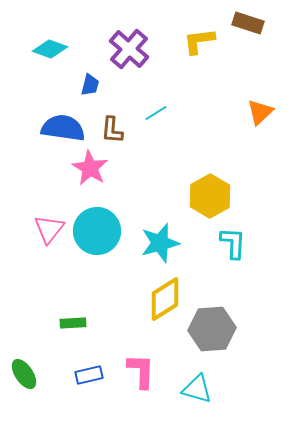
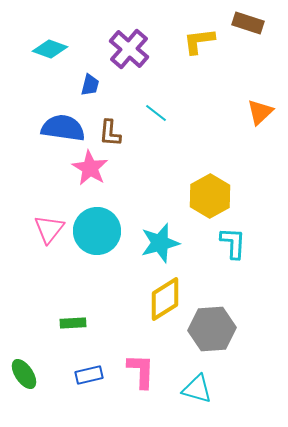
cyan line: rotated 70 degrees clockwise
brown L-shape: moved 2 px left, 3 px down
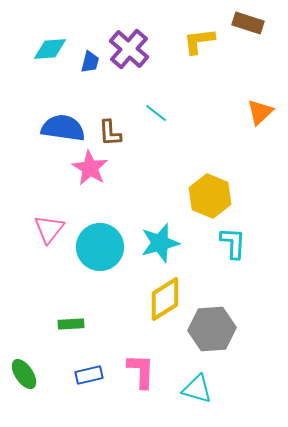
cyan diamond: rotated 24 degrees counterclockwise
blue trapezoid: moved 23 px up
brown L-shape: rotated 8 degrees counterclockwise
yellow hexagon: rotated 9 degrees counterclockwise
cyan circle: moved 3 px right, 16 px down
green rectangle: moved 2 px left, 1 px down
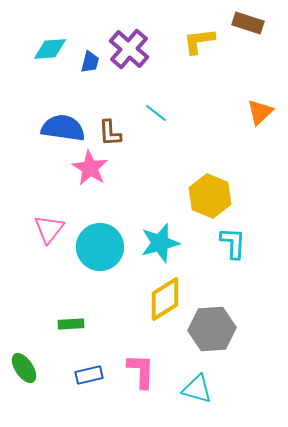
green ellipse: moved 6 px up
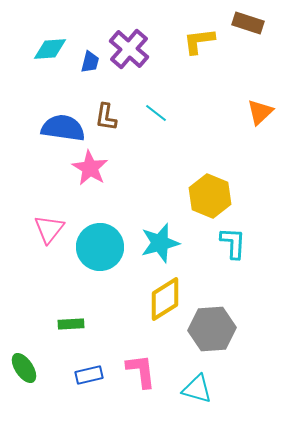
brown L-shape: moved 4 px left, 16 px up; rotated 12 degrees clockwise
pink L-shape: rotated 9 degrees counterclockwise
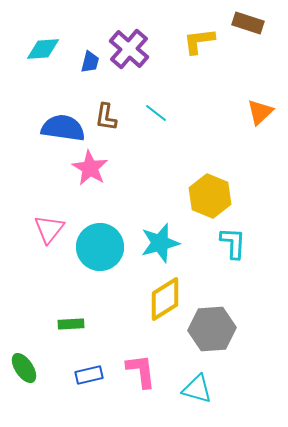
cyan diamond: moved 7 px left
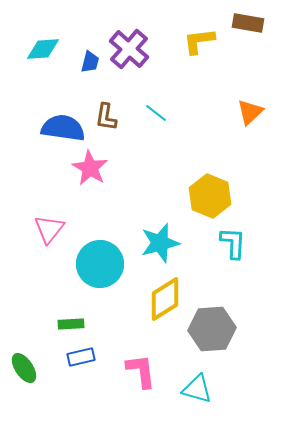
brown rectangle: rotated 8 degrees counterclockwise
orange triangle: moved 10 px left
cyan circle: moved 17 px down
blue rectangle: moved 8 px left, 18 px up
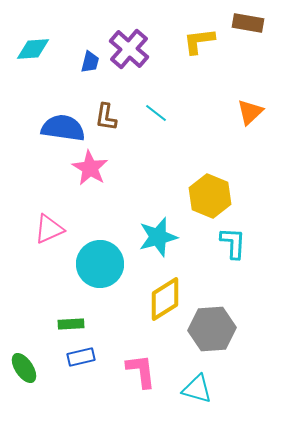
cyan diamond: moved 10 px left
pink triangle: rotated 28 degrees clockwise
cyan star: moved 2 px left, 6 px up
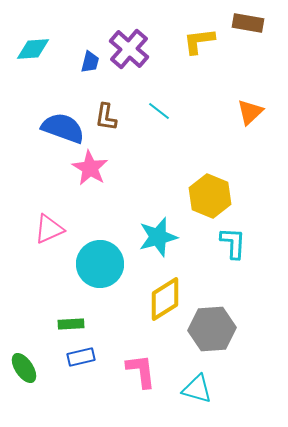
cyan line: moved 3 px right, 2 px up
blue semicircle: rotated 12 degrees clockwise
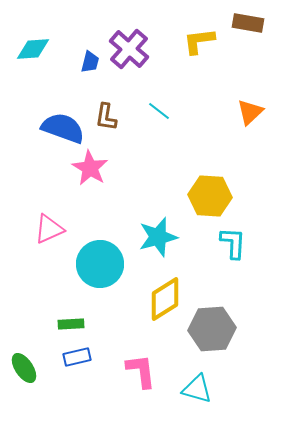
yellow hexagon: rotated 18 degrees counterclockwise
blue rectangle: moved 4 px left
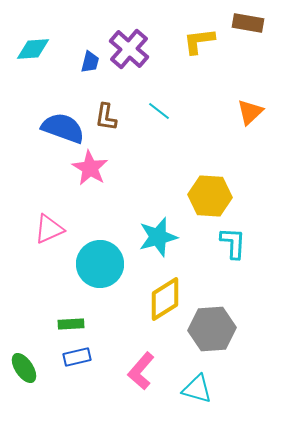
pink L-shape: rotated 132 degrees counterclockwise
